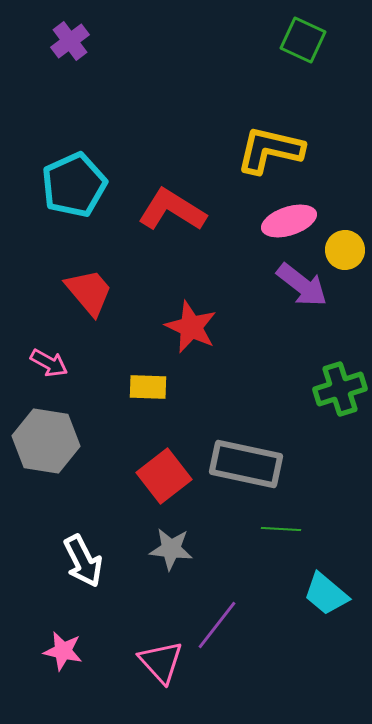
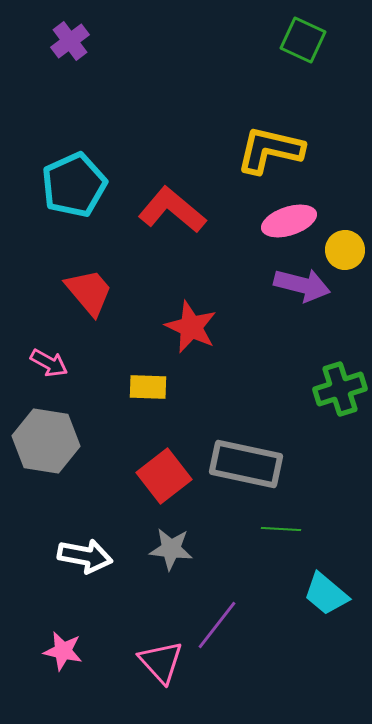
red L-shape: rotated 8 degrees clockwise
purple arrow: rotated 24 degrees counterclockwise
white arrow: moved 2 px right, 5 px up; rotated 52 degrees counterclockwise
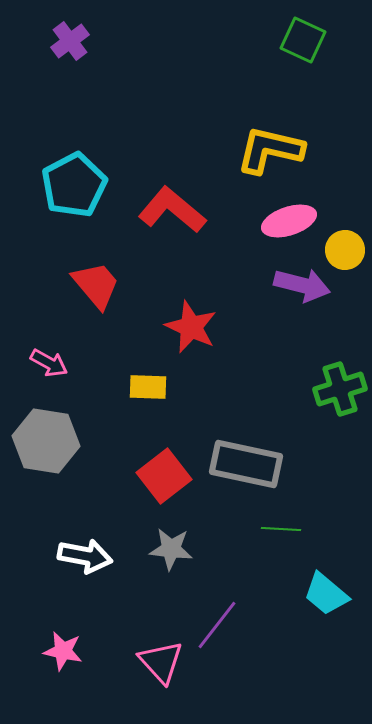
cyan pentagon: rotated 4 degrees counterclockwise
red trapezoid: moved 7 px right, 7 px up
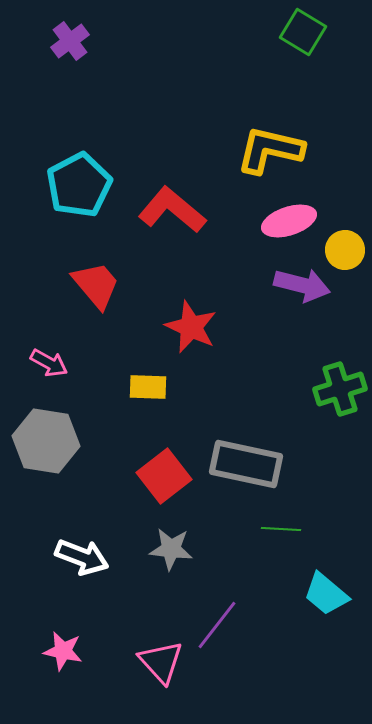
green square: moved 8 px up; rotated 6 degrees clockwise
cyan pentagon: moved 5 px right
white arrow: moved 3 px left, 1 px down; rotated 10 degrees clockwise
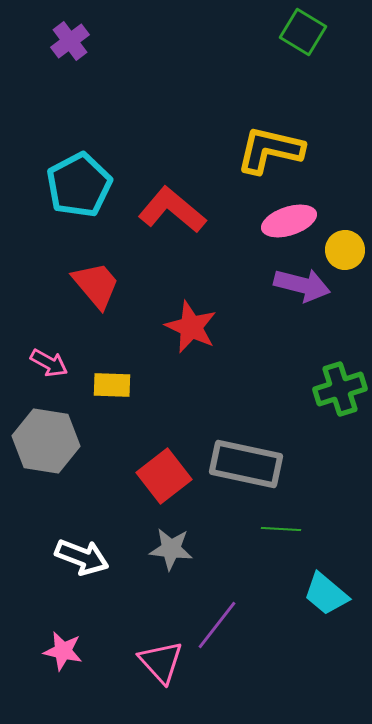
yellow rectangle: moved 36 px left, 2 px up
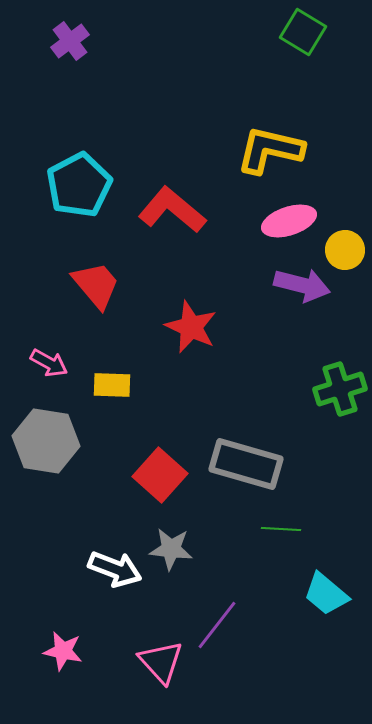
gray rectangle: rotated 4 degrees clockwise
red square: moved 4 px left, 1 px up; rotated 10 degrees counterclockwise
white arrow: moved 33 px right, 12 px down
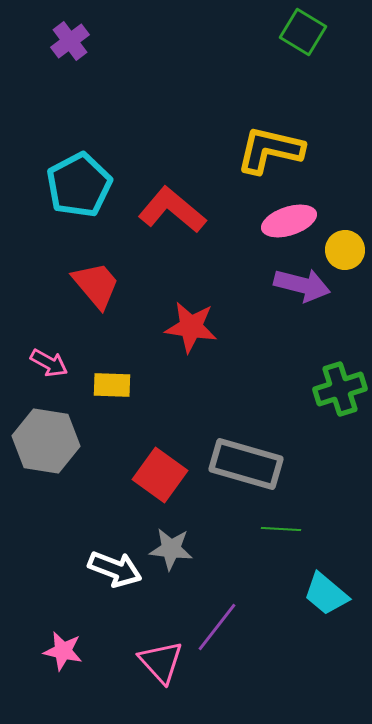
red star: rotated 16 degrees counterclockwise
red square: rotated 6 degrees counterclockwise
purple line: moved 2 px down
